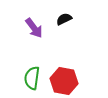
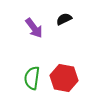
red hexagon: moved 3 px up
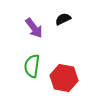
black semicircle: moved 1 px left
green semicircle: moved 12 px up
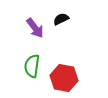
black semicircle: moved 2 px left
purple arrow: moved 1 px right
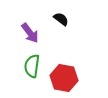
black semicircle: rotated 63 degrees clockwise
purple arrow: moved 5 px left, 5 px down
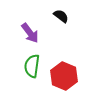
black semicircle: moved 3 px up
red hexagon: moved 2 px up; rotated 12 degrees clockwise
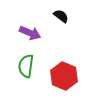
purple arrow: rotated 30 degrees counterclockwise
green semicircle: moved 6 px left
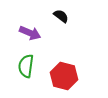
red hexagon: rotated 8 degrees counterclockwise
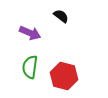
green semicircle: moved 4 px right, 1 px down
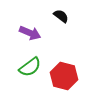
green semicircle: rotated 135 degrees counterclockwise
